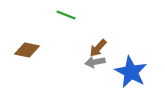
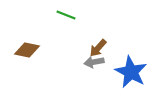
gray arrow: moved 1 px left
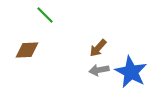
green line: moved 21 px left; rotated 24 degrees clockwise
brown diamond: rotated 15 degrees counterclockwise
gray arrow: moved 5 px right, 8 px down
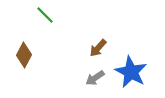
brown diamond: moved 3 px left, 5 px down; rotated 60 degrees counterclockwise
gray arrow: moved 4 px left, 8 px down; rotated 24 degrees counterclockwise
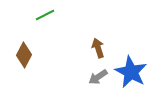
green line: rotated 72 degrees counterclockwise
brown arrow: rotated 120 degrees clockwise
gray arrow: moved 3 px right, 1 px up
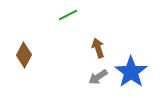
green line: moved 23 px right
blue star: rotated 8 degrees clockwise
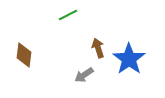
brown diamond: rotated 20 degrees counterclockwise
blue star: moved 2 px left, 13 px up
gray arrow: moved 14 px left, 2 px up
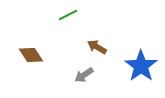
brown arrow: moved 1 px left, 1 px up; rotated 42 degrees counterclockwise
brown diamond: moved 7 px right; rotated 40 degrees counterclockwise
blue star: moved 12 px right, 7 px down
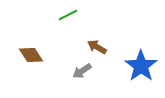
gray arrow: moved 2 px left, 4 px up
